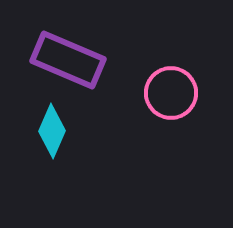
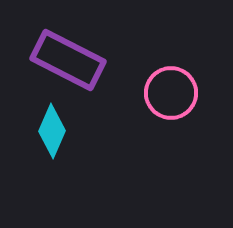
purple rectangle: rotated 4 degrees clockwise
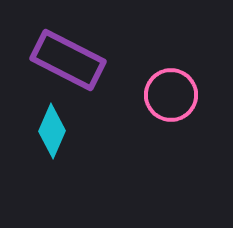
pink circle: moved 2 px down
